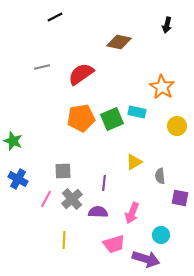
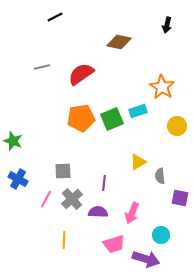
cyan rectangle: moved 1 px right, 1 px up; rotated 30 degrees counterclockwise
yellow triangle: moved 4 px right
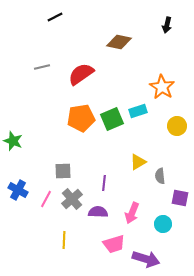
blue cross: moved 11 px down
cyan circle: moved 2 px right, 11 px up
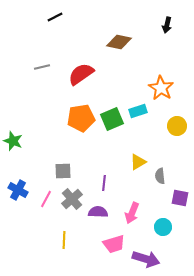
orange star: moved 1 px left, 1 px down
cyan circle: moved 3 px down
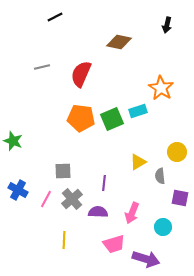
red semicircle: rotated 32 degrees counterclockwise
orange pentagon: rotated 16 degrees clockwise
yellow circle: moved 26 px down
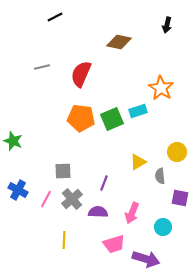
purple line: rotated 14 degrees clockwise
